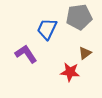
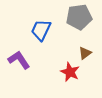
blue trapezoid: moved 6 px left, 1 px down
purple L-shape: moved 7 px left, 6 px down
red star: rotated 18 degrees clockwise
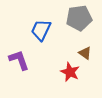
gray pentagon: moved 1 px down
brown triangle: rotated 48 degrees counterclockwise
purple L-shape: rotated 15 degrees clockwise
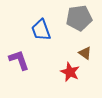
blue trapezoid: rotated 45 degrees counterclockwise
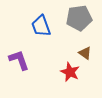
blue trapezoid: moved 4 px up
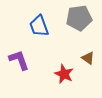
blue trapezoid: moved 2 px left
brown triangle: moved 3 px right, 5 px down
red star: moved 6 px left, 2 px down
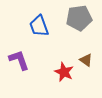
brown triangle: moved 2 px left, 2 px down
red star: moved 2 px up
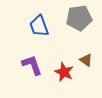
purple L-shape: moved 13 px right, 5 px down
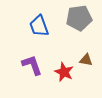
brown triangle: rotated 24 degrees counterclockwise
